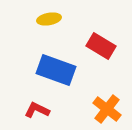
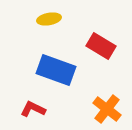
red L-shape: moved 4 px left, 1 px up
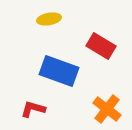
blue rectangle: moved 3 px right, 1 px down
red L-shape: rotated 10 degrees counterclockwise
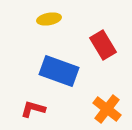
red rectangle: moved 2 px right, 1 px up; rotated 28 degrees clockwise
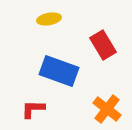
red L-shape: rotated 15 degrees counterclockwise
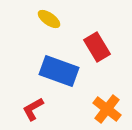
yellow ellipse: rotated 45 degrees clockwise
red rectangle: moved 6 px left, 2 px down
red L-shape: rotated 30 degrees counterclockwise
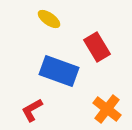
red L-shape: moved 1 px left, 1 px down
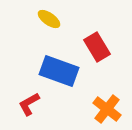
red L-shape: moved 3 px left, 6 px up
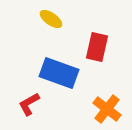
yellow ellipse: moved 2 px right
red rectangle: rotated 44 degrees clockwise
blue rectangle: moved 2 px down
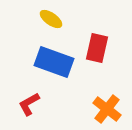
red rectangle: moved 1 px down
blue rectangle: moved 5 px left, 11 px up
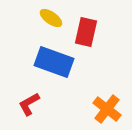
yellow ellipse: moved 1 px up
red rectangle: moved 11 px left, 16 px up
